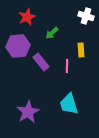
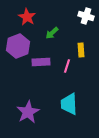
red star: rotated 18 degrees counterclockwise
purple hexagon: rotated 15 degrees counterclockwise
purple rectangle: rotated 54 degrees counterclockwise
pink line: rotated 16 degrees clockwise
cyan trapezoid: rotated 15 degrees clockwise
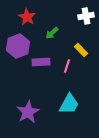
white cross: rotated 28 degrees counterclockwise
yellow rectangle: rotated 40 degrees counterclockwise
cyan trapezoid: rotated 150 degrees counterclockwise
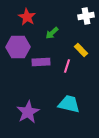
purple hexagon: moved 1 px down; rotated 20 degrees clockwise
cyan trapezoid: rotated 105 degrees counterclockwise
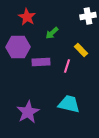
white cross: moved 2 px right
